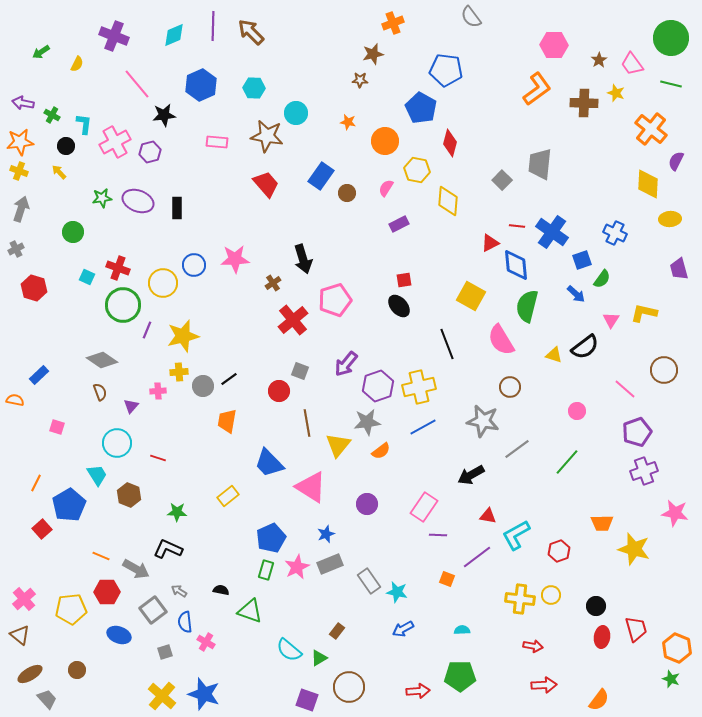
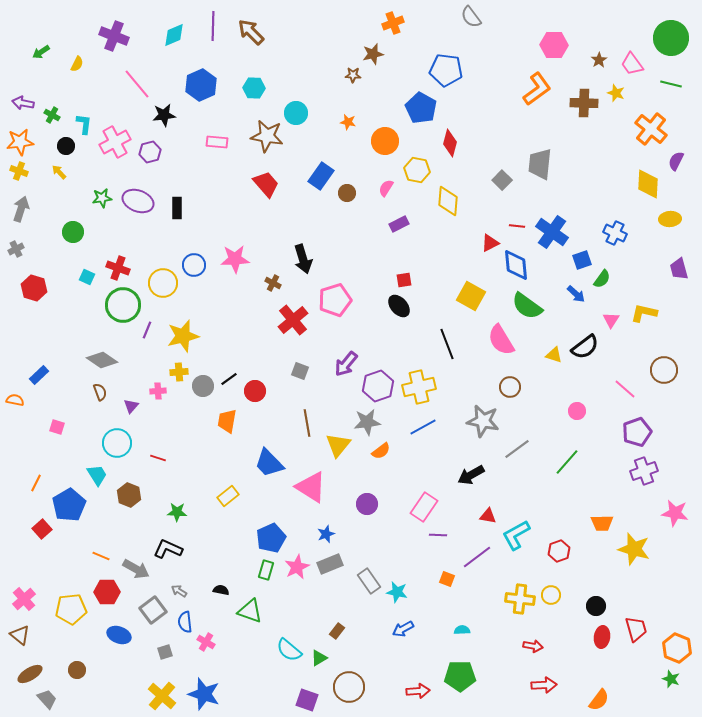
brown star at (360, 80): moved 7 px left, 5 px up
brown cross at (273, 283): rotated 28 degrees counterclockwise
green semicircle at (527, 306): rotated 68 degrees counterclockwise
red circle at (279, 391): moved 24 px left
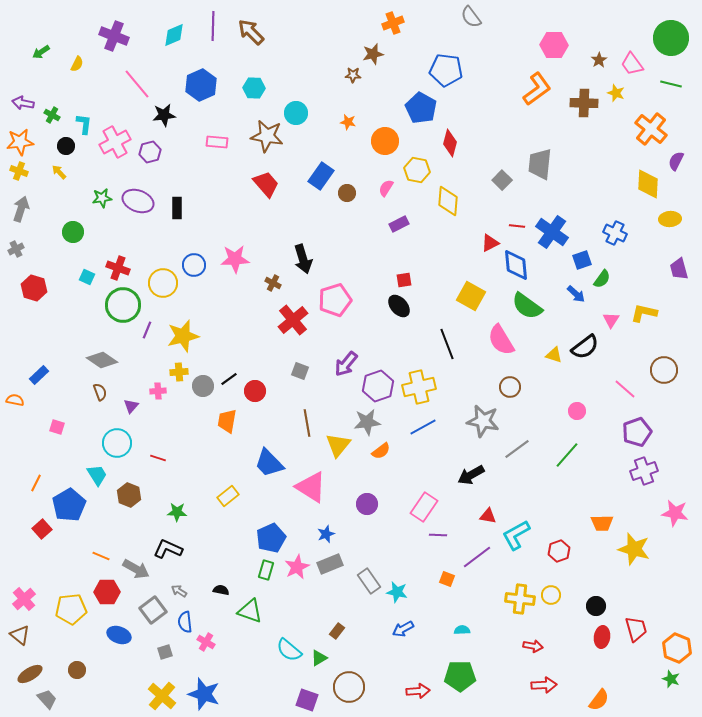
green line at (567, 462): moved 7 px up
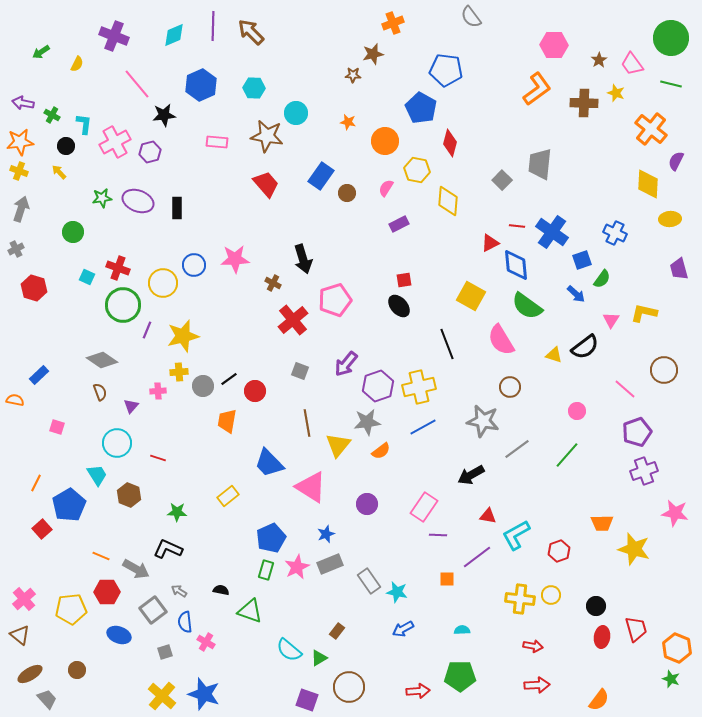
orange square at (447, 579): rotated 21 degrees counterclockwise
red arrow at (544, 685): moved 7 px left
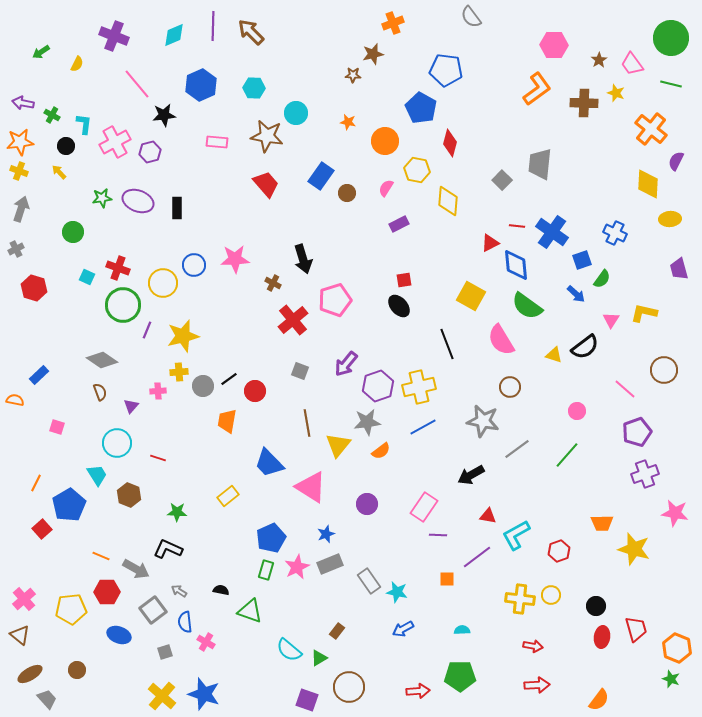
purple cross at (644, 471): moved 1 px right, 3 px down
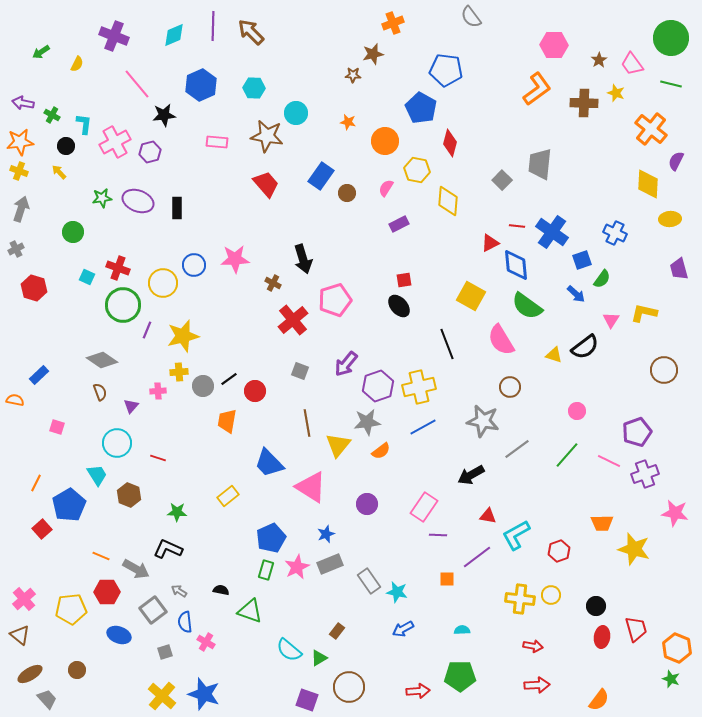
pink line at (625, 389): moved 16 px left, 72 px down; rotated 15 degrees counterclockwise
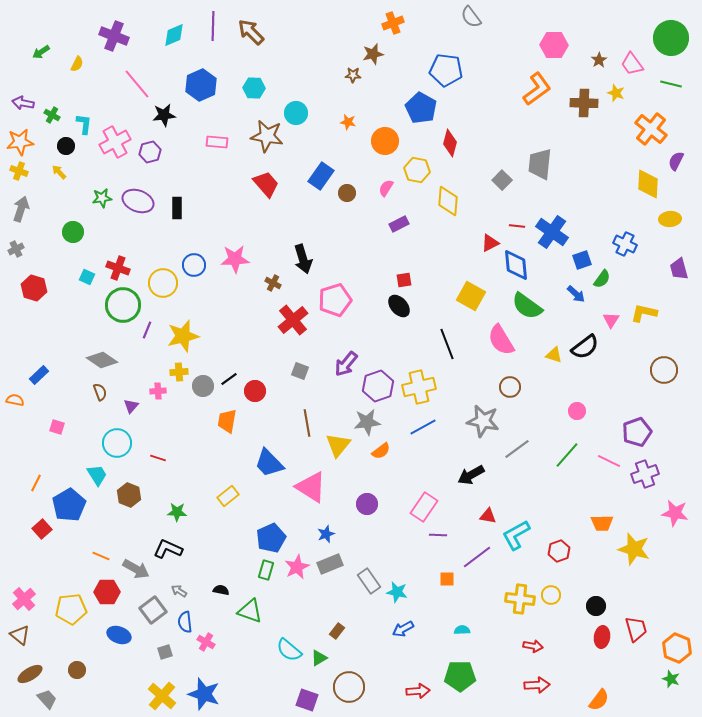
blue cross at (615, 233): moved 10 px right, 11 px down
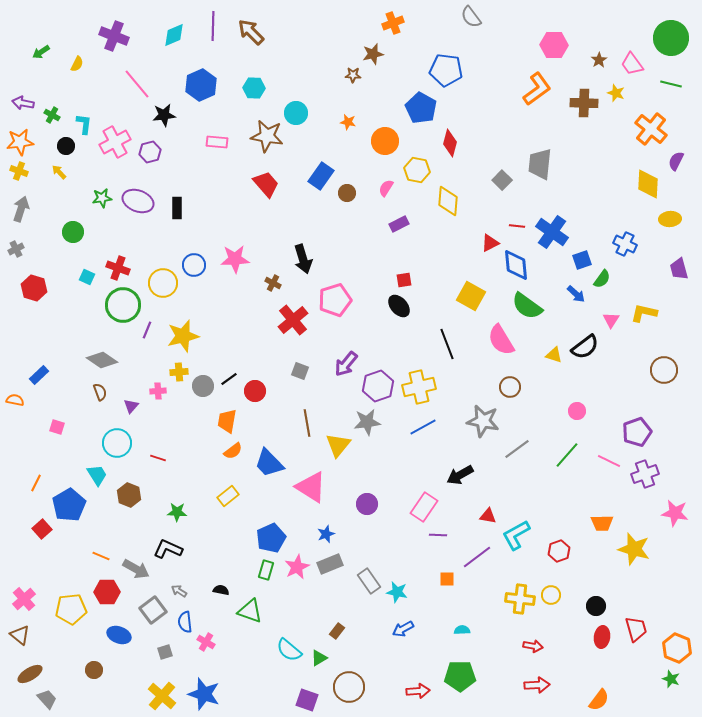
orange semicircle at (381, 451): moved 148 px left
black arrow at (471, 475): moved 11 px left
brown circle at (77, 670): moved 17 px right
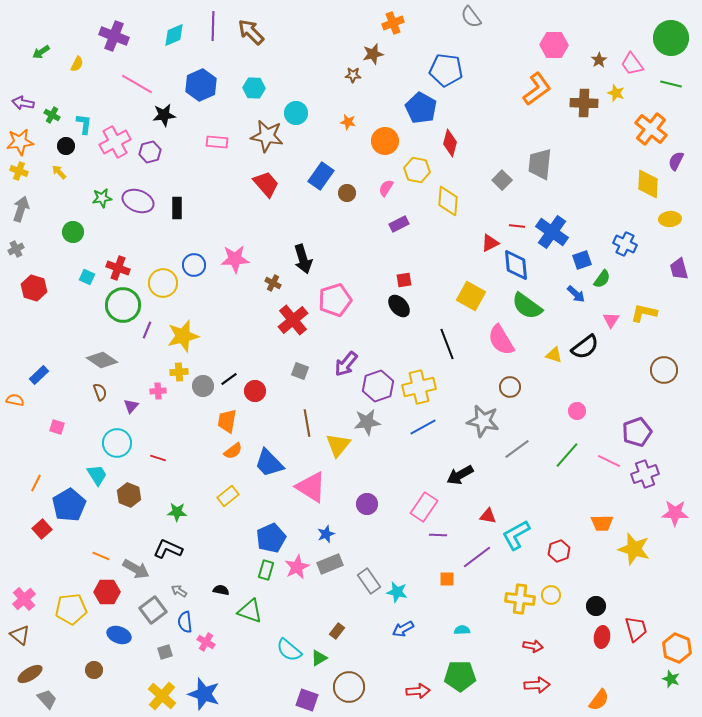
pink line at (137, 84): rotated 20 degrees counterclockwise
pink star at (675, 513): rotated 8 degrees counterclockwise
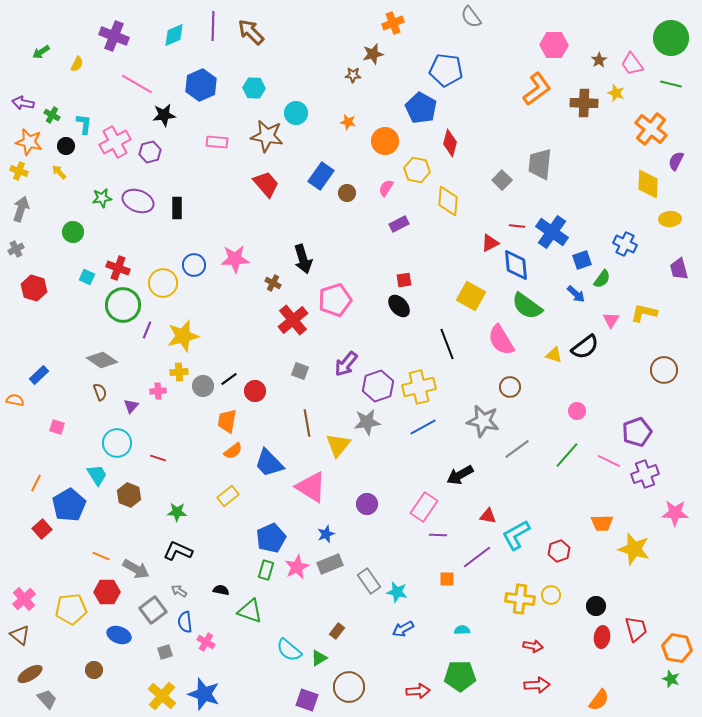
orange star at (20, 142): moved 9 px right; rotated 20 degrees clockwise
black L-shape at (168, 549): moved 10 px right, 2 px down
orange hexagon at (677, 648): rotated 12 degrees counterclockwise
